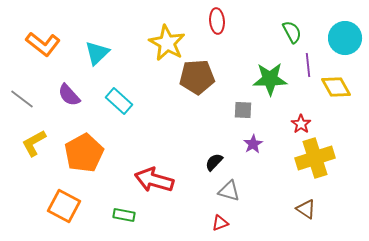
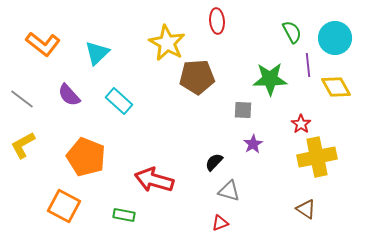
cyan circle: moved 10 px left
yellow L-shape: moved 11 px left, 2 px down
orange pentagon: moved 2 px right, 4 px down; rotated 21 degrees counterclockwise
yellow cross: moved 2 px right, 1 px up; rotated 6 degrees clockwise
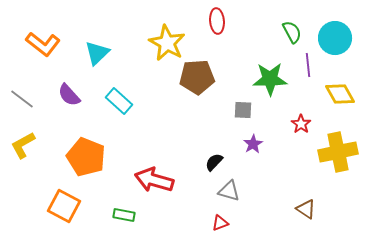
yellow diamond: moved 4 px right, 7 px down
yellow cross: moved 21 px right, 5 px up
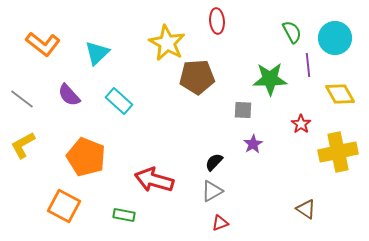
gray triangle: moved 17 px left; rotated 45 degrees counterclockwise
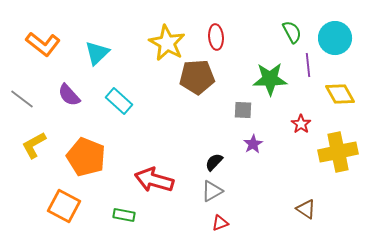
red ellipse: moved 1 px left, 16 px down
yellow L-shape: moved 11 px right
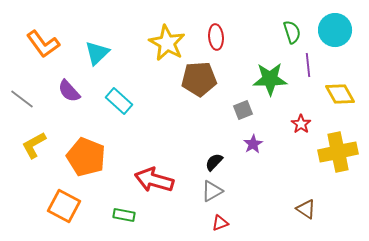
green semicircle: rotated 10 degrees clockwise
cyan circle: moved 8 px up
orange L-shape: rotated 16 degrees clockwise
brown pentagon: moved 2 px right, 2 px down
purple semicircle: moved 4 px up
gray square: rotated 24 degrees counterclockwise
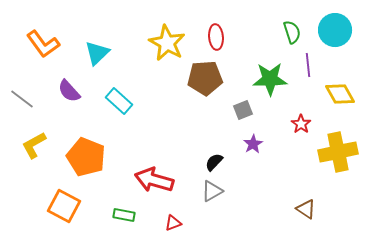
brown pentagon: moved 6 px right, 1 px up
red triangle: moved 47 px left
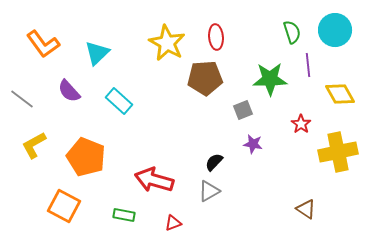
purple star: rotated 30 degrees counterclockwise
gray triangle: moved 3 px left
